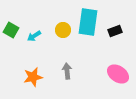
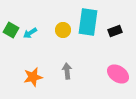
cyan arrow: moved 4 px left, 3 px up
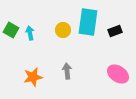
cyan arrow: rotated 112 degrees clockwise
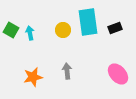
cyan rectangle: rotated 16 degrees counterclockwise
black rectangle: moved 3 px up
pink ellipse: rotated 15 degrees clockwise
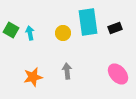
yellow circle: moved 3 px down
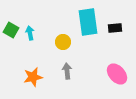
black rectangle: rotated 16 degrees clockwise
yellow circle: moved 9 px down
pink ellipse: moved 1 px left
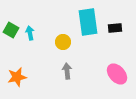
orange star: moved 16 px left
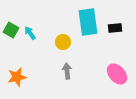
cyan arrow: rotated 24 degrees counterclockwise
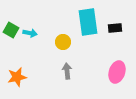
cyan arrow: rotated 136 degrees clockwise
pink ellipse: moved 2 px up; rotated 60 degrees clockwise
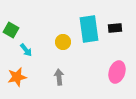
cyan rectangle: moved 1 px right, 7 px down
cyan arrow: moved 4 px left, 17 px down; rotated 40 degrees clockwise
gray arrow: moved 8 px left, 6 px down
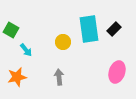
black rectangle: moved 1 px left, 1 px down; rotated 40 degrees counterclockwise
